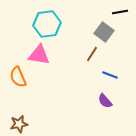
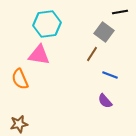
orange semicircle: moved 2 px right, 2 px down
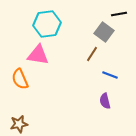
black line: moved 1 px left, 2 px down
pink triangle: moved 1 px left
purple semicircle: rotated 28 degrees clockwise
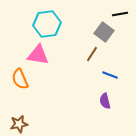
black line: moved 1 px right
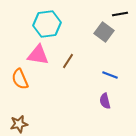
brown line: moved 24 px left, 7 px down
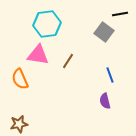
blue line: rotated 49 degrees clockwise
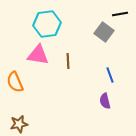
brown line: rotated 35 degrees counterclockwise
orange semicircle: moved 5 px left, 3 px down
